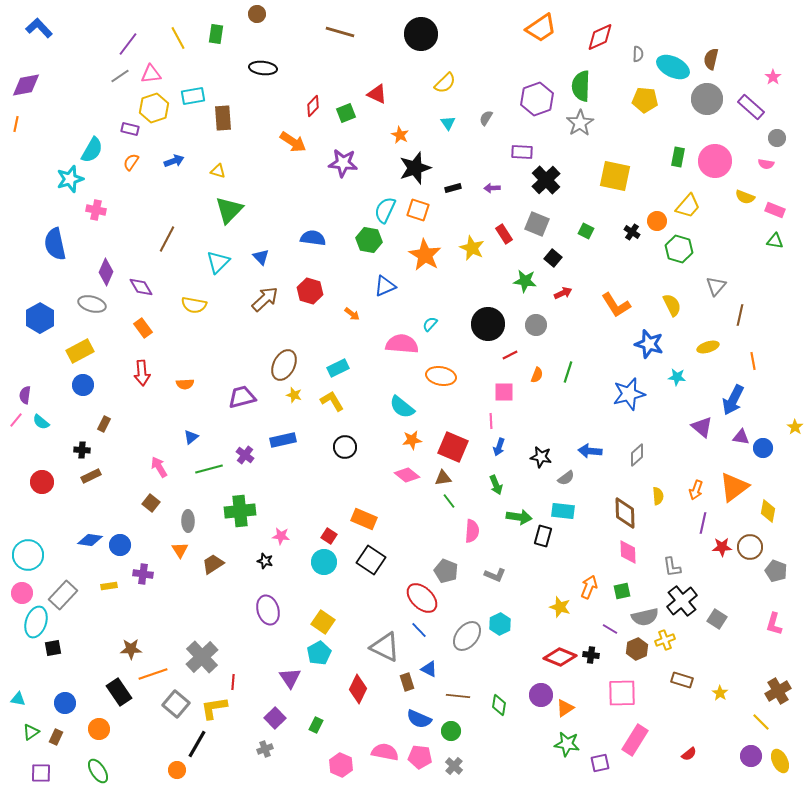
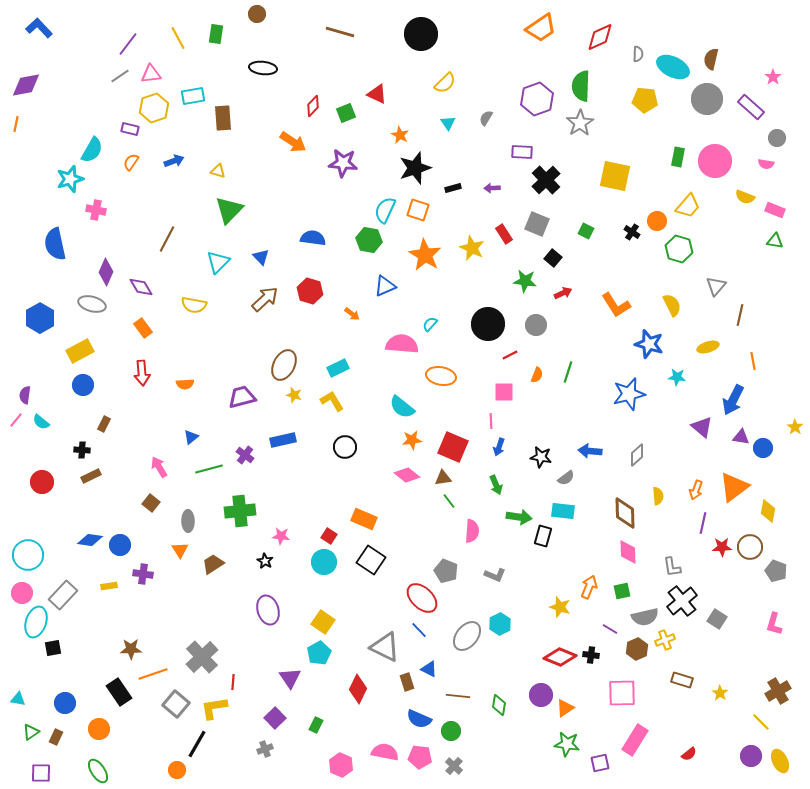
black star at (265, 561): rotated 14 degrees clockwise
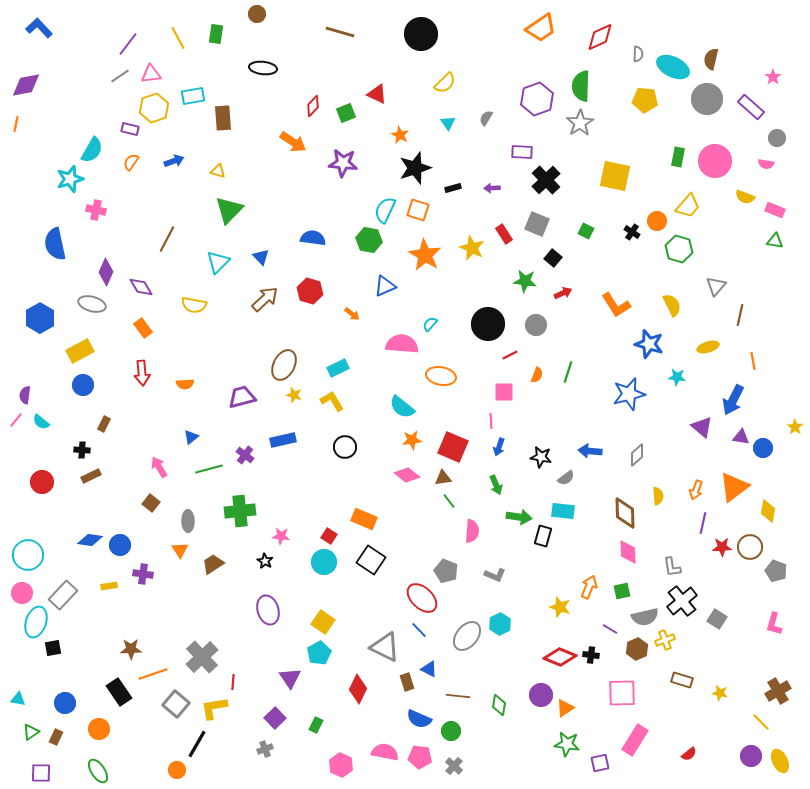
yellow star at (720, 693): rotated 21 degrees counterclockwise
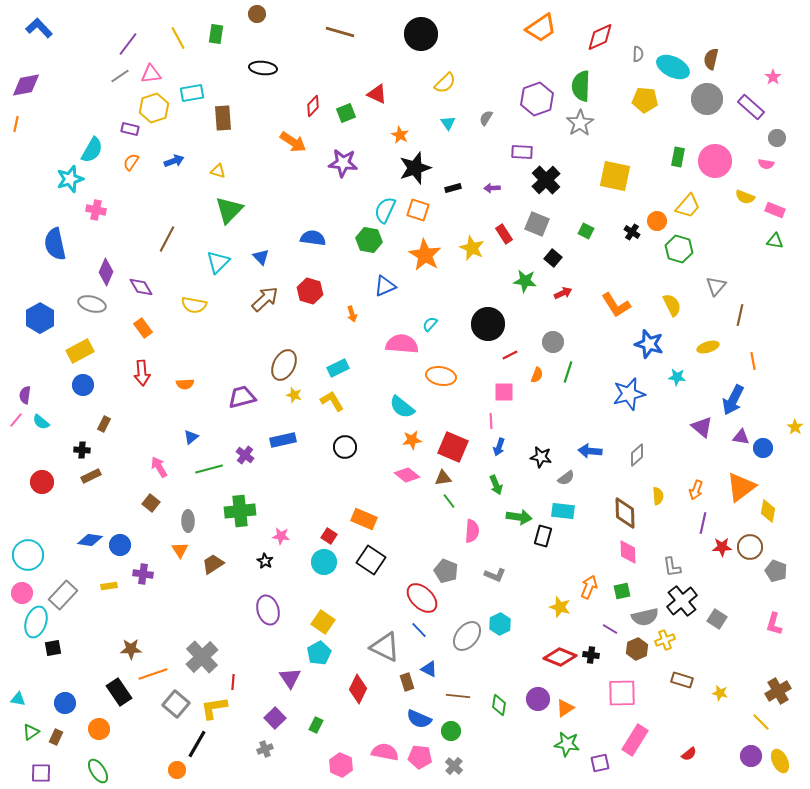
cyan rectangle at (193, 96): moved 1 px left, 3 px up
orange arrow at (352, 314): rotated 35 degrees clockwise
gray circle at (536, 325): moved 17 px right, 17 px down
orange triangle at (734, 487): moved 7 px right
purple circle at (541, 695): moved 3 px left, 4 px down
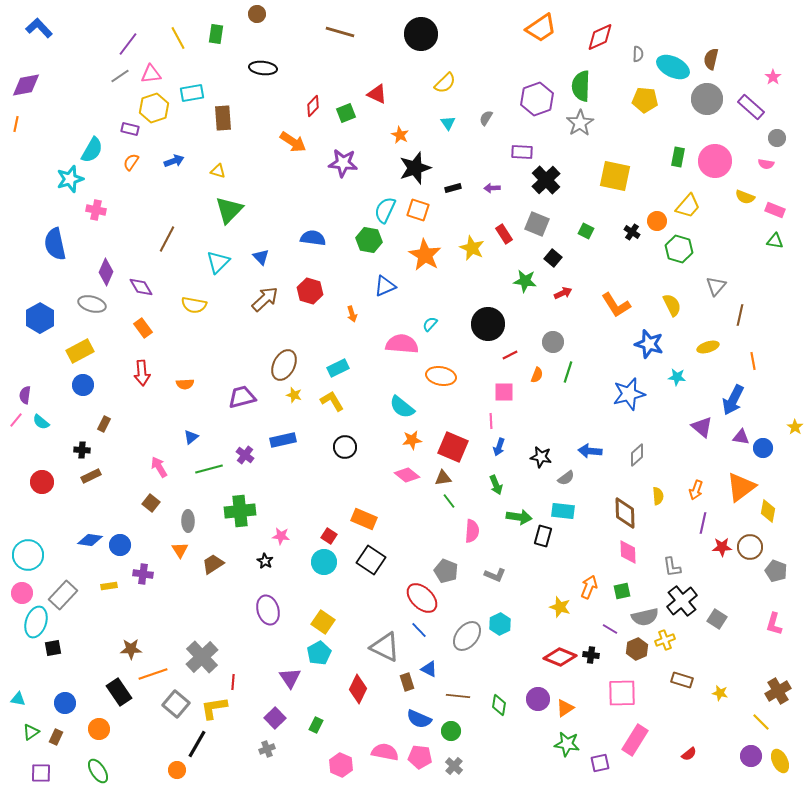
gray cross at (265, 749): moved 2 px right
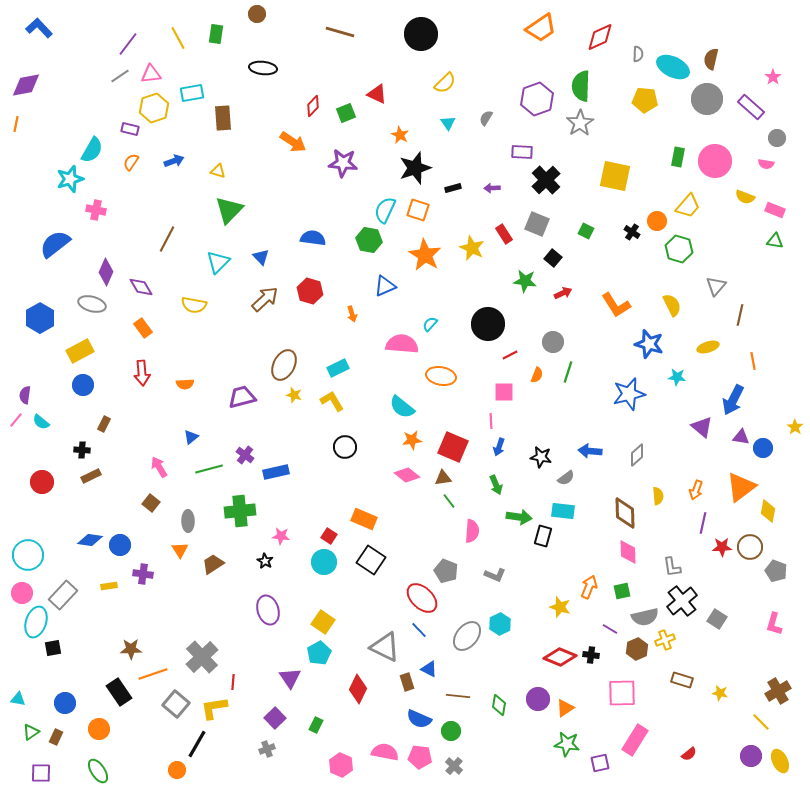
blue semicircle at (55, 244): rotated 64 degrees clockwise
blue rectangle at (283, 440): moved 7 px left, 32 px down
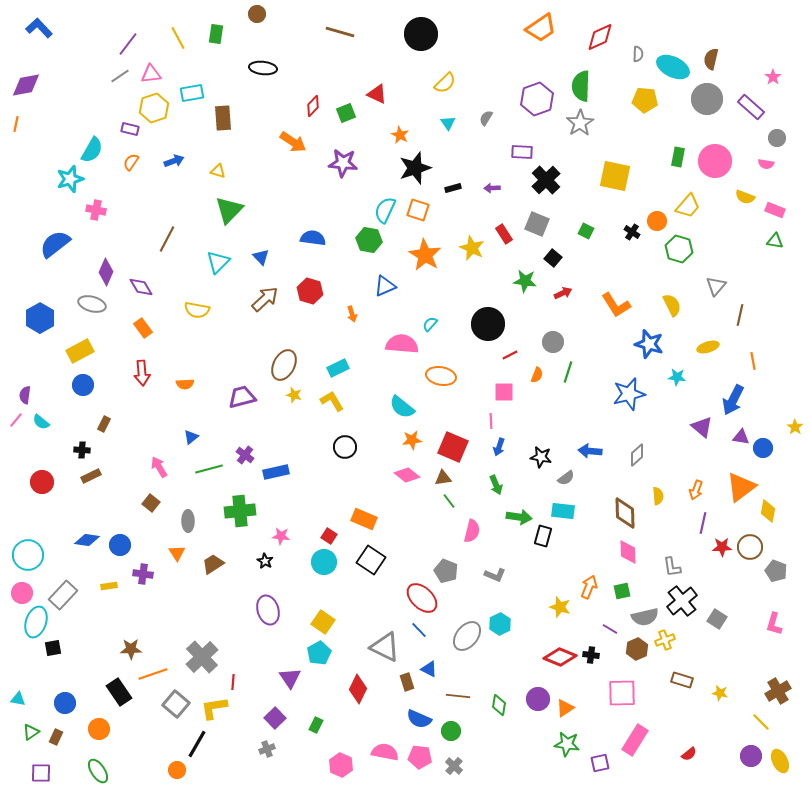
yellow semicircle at (194, 305): moved 3 px right, 5 px down
pink semicircle at (472, 531): rotated 10 degrees clockwise
blue diamond at (90, 540): moved 3 px left
orange triangle at (180, 550): moved 3 px left, 3 px down
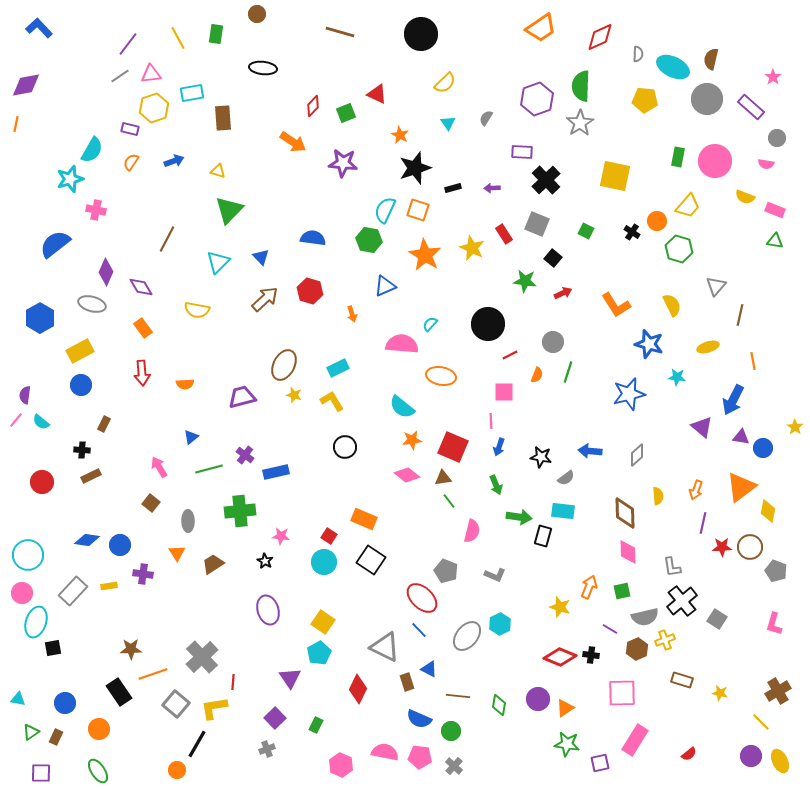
blue circle at (83, 385): moved 2 px left
gray rectangle at (63, 595): moved 10 px right, 4 px up
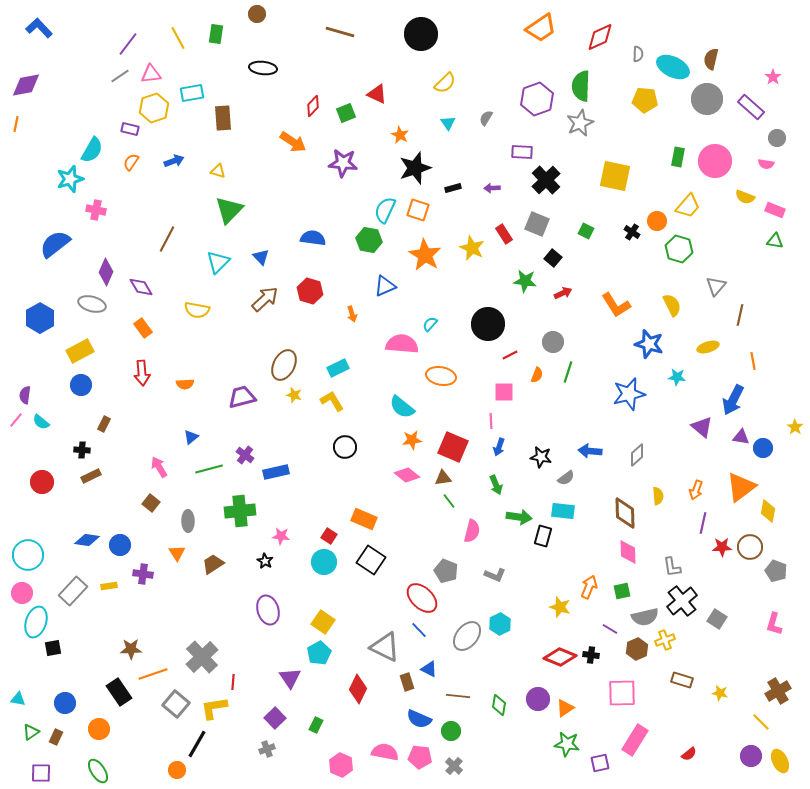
gray star at (580, 123): rotated 8 degrees clockwise
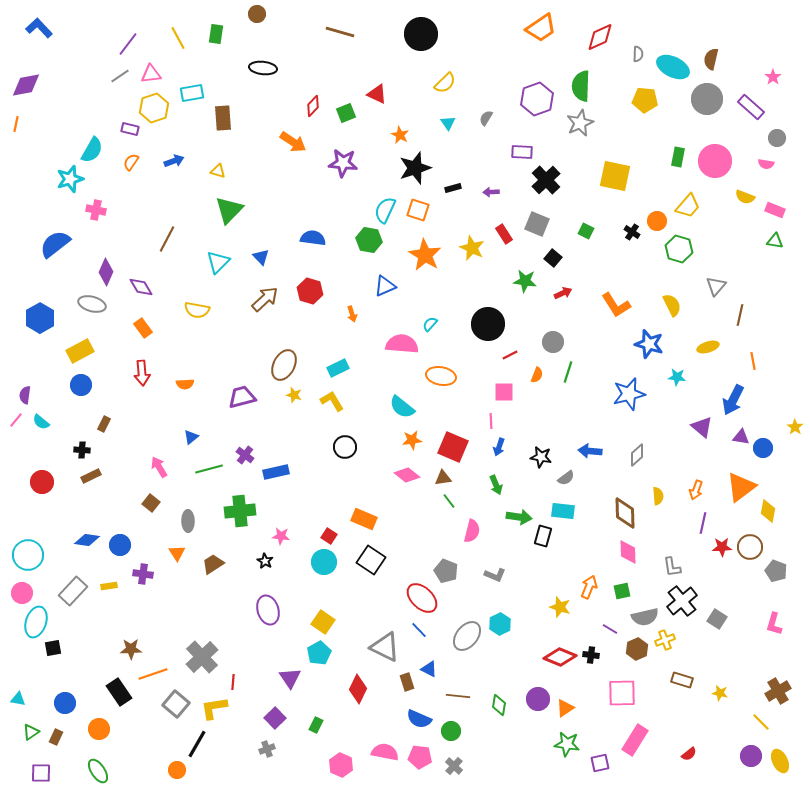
purple arrow at (492, 188): moved 1 px left, 4 px down
